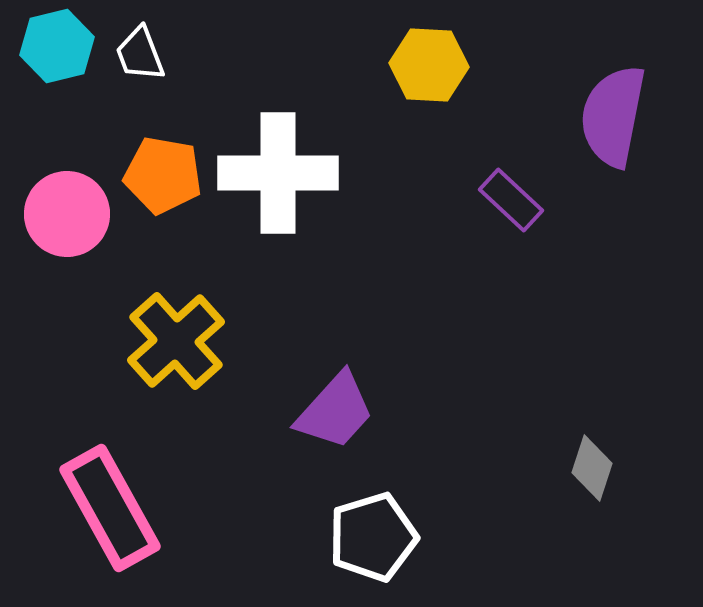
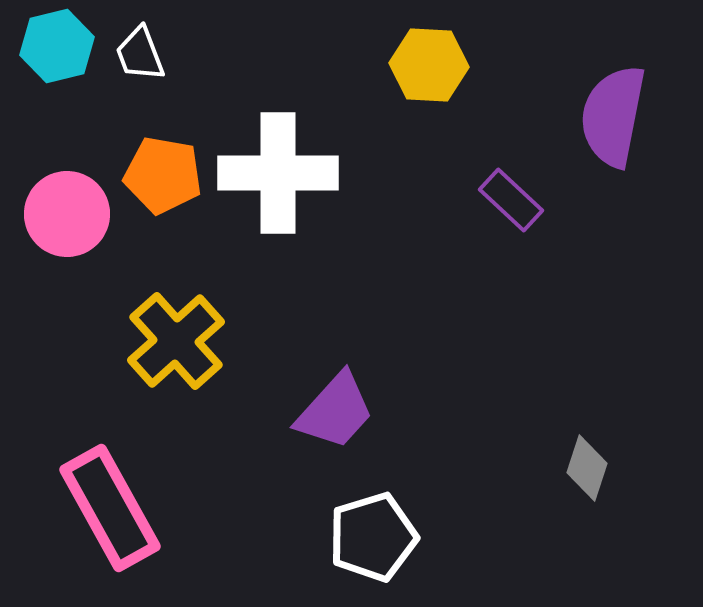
gray diamond: moved 5 px left
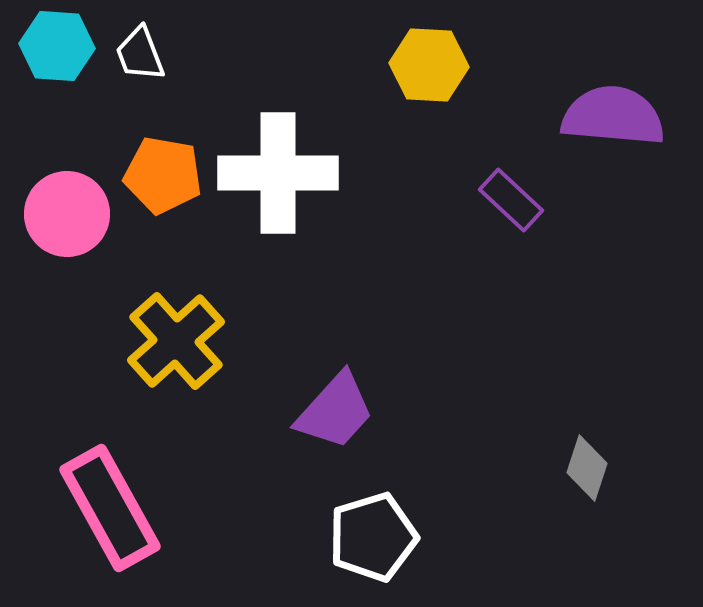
cyan hexagon: rotated 18 degrees clockwise
purple semicircle: rotated 84 degrees clockwise
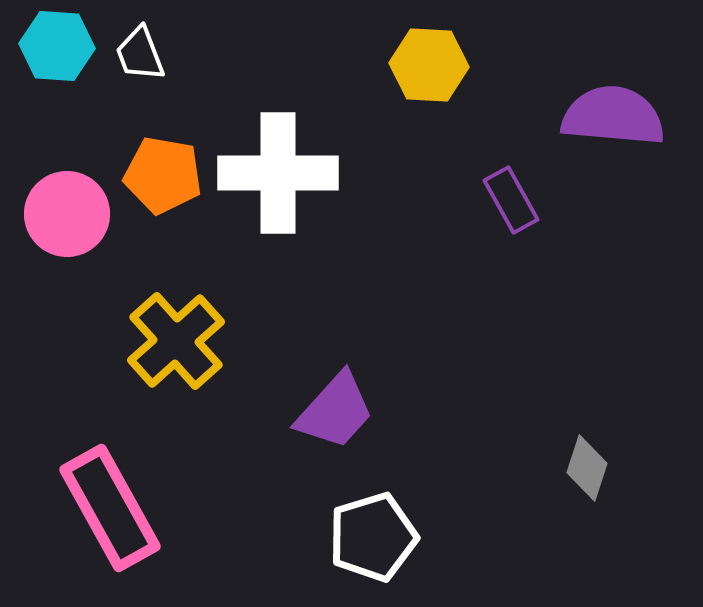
purple rectangle: rotated 18 degrees clockwise
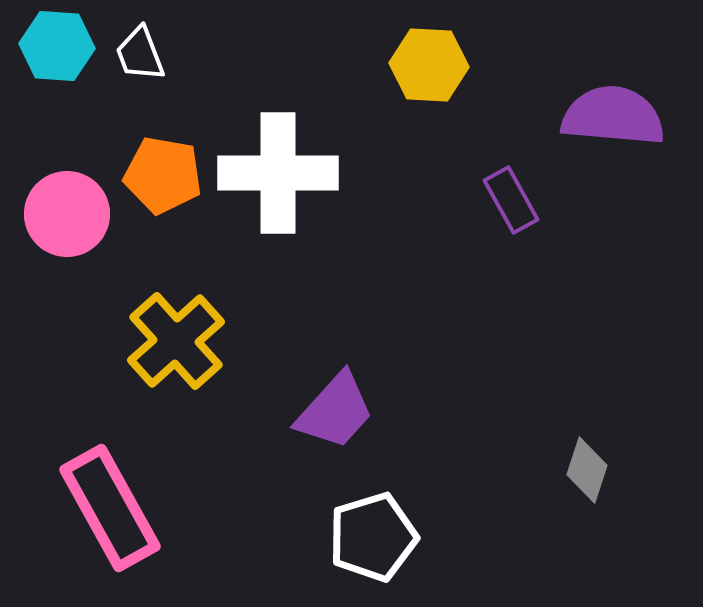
gray diamond: moved 2 px down
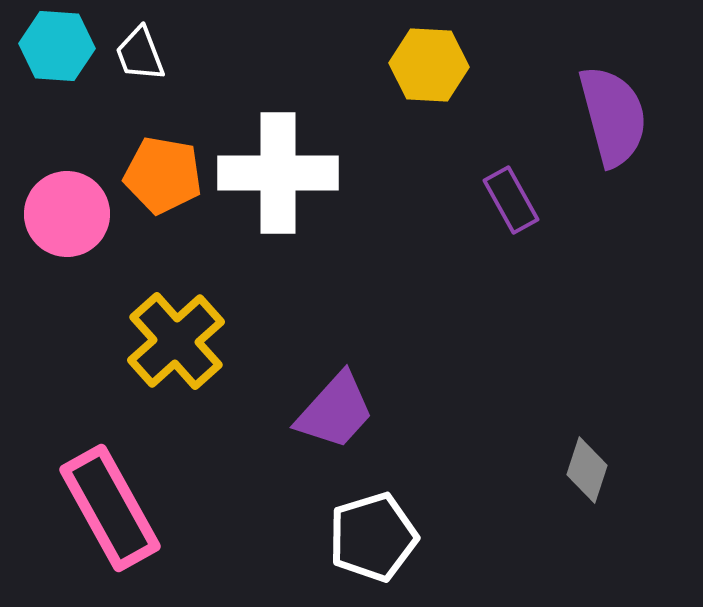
purple semicircle: rotated 70 degrees clockwise
